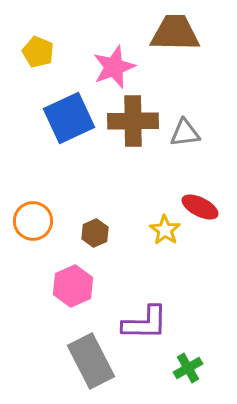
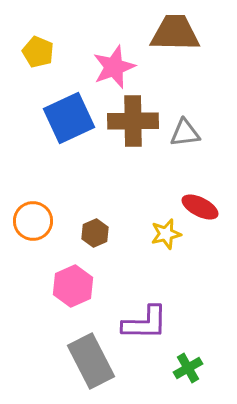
yellow star: moved 1 px right, 4 px down; rotated 24 degrees clockwise
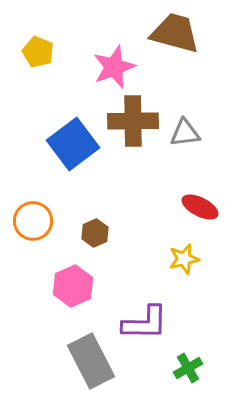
brown trapezoid: rotated 14 degrees clockwise
blue square: moved 4 px right, 26 px down; rotated 12 degrees counterclockwise
yellow star: moved 18 px right, 25 px down
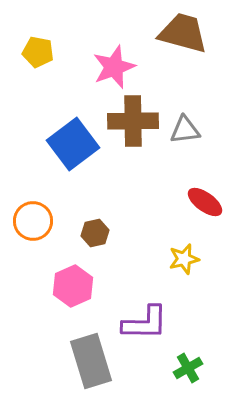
brown trapezoid: moved 8 px right
yellow pentagon: rotated 12 degrees counterclockwise
gray triangle: moved 3 px up
red ellipse: moved 5 px right, 5 px up; rotated 9 degrees clockwise
brown hexagon: rotated 12 degrees clockwise
gray rectangle: rotated 10 degrees clockwise
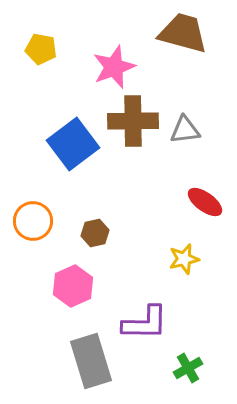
yellow pentagon: moved 3 px right, 3 px up
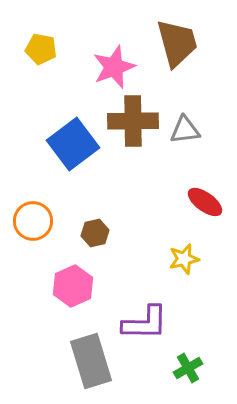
brown trapezoid: moved 6 px left, 10 px down; rotated 60 degrees clockwise
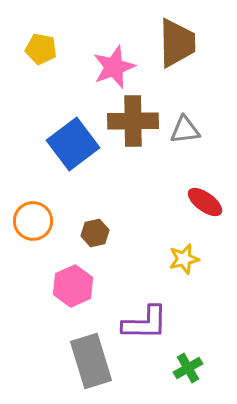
brown trapezoid: rotated 14 degrees clockwise
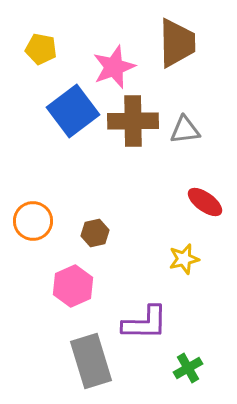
blue square: moved 33 px up
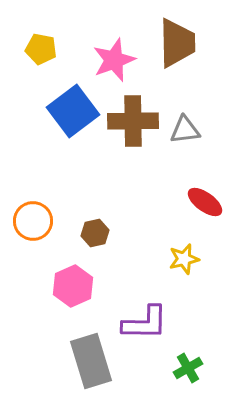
pink star: moved 7 px up
